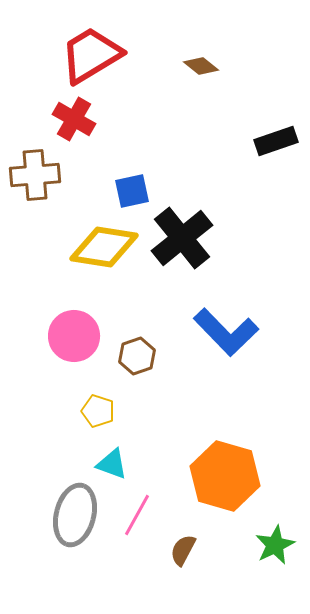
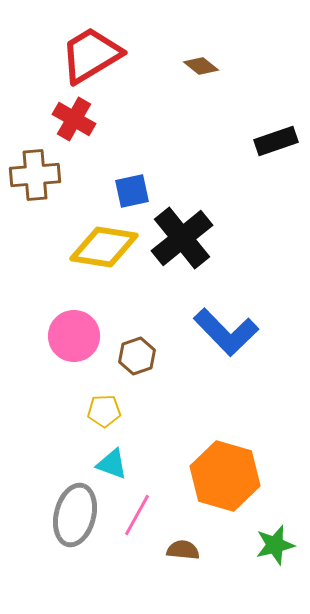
yellow pentagon: moved 6 px right; rotated 20 degrees counterclockwise
green star: rotated 12 degrees clockwise
brown semicircle: rotated 68 degrees clockwise
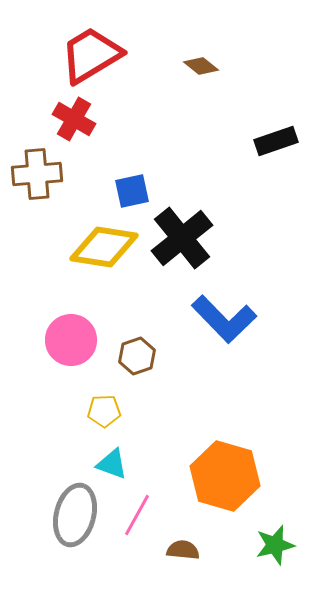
brown cross: moved 2 px right, 1 px up
blue L-shape: moved 2 px left, 13 px up
pink circle: moved 3 px left, 4 px down
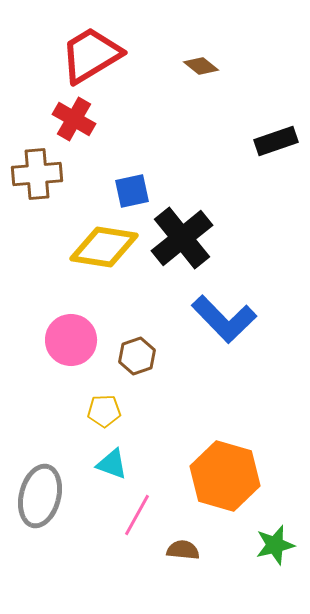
gray ellipse: moved 35 px left, 19 px up
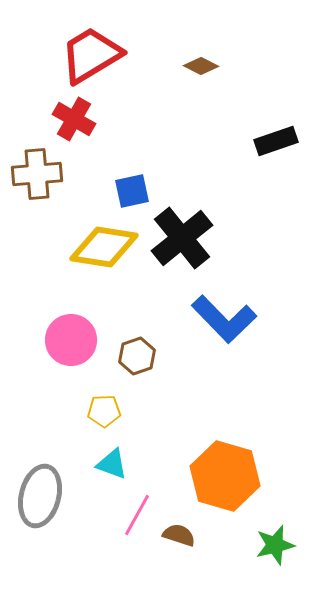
brown diamond: rotated 12 degrees counterclockwise
brown semicircle: moved 4 px left, 15 px up; rotated 12 degrees clockwise
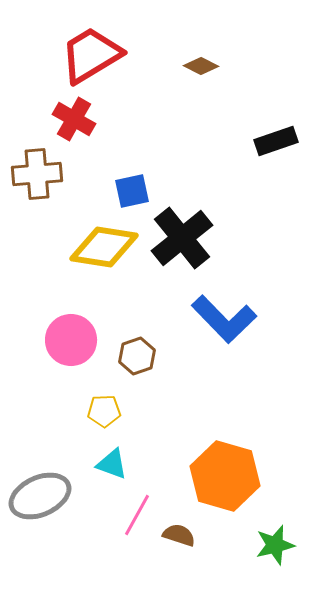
gray ellipse: rotated 52 degrees clockwise
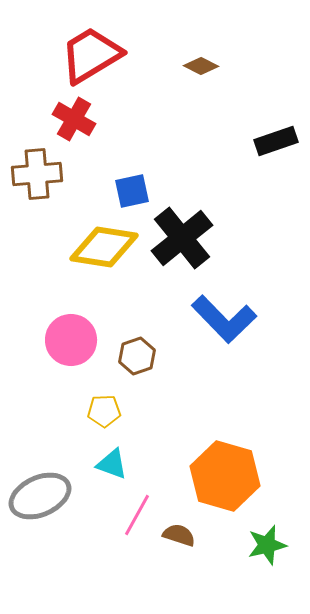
green star: moved 8 px left
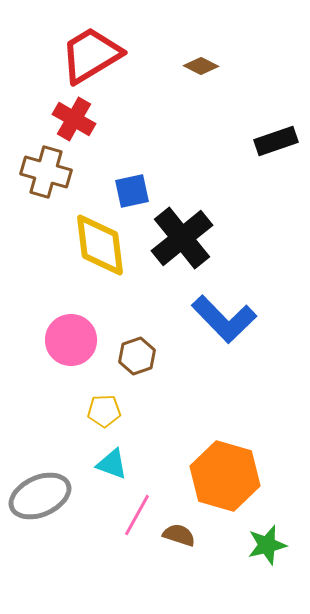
brown cross: moved 9 px right, 2 px up; rotated 21 degrees clockwise
yellow diamond: moved 4 px left, 2 px up; rotated 74 degrees clockwise
